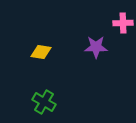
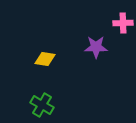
yellow diamond: moved 4 px right, 7 px down
green cross: moved 2 px left, 3 px down
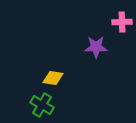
pink cross: moved 1 px left, 1 px up
yellow diamond: moved 8 px right, 19 px down
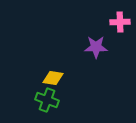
pink cross: moved 2 px left
green cross: moved 5 px right, 5 px up; rotated 10 degrees counterclockwise
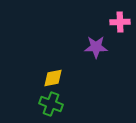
yellow diamond: rotated 20 degrees counterclockwise
green cross: moved 4 px right, 4 px down
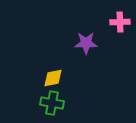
purple star: moved 10 px left, 4 px up
green cross: moved 1 px right, 1 px up; rotated 10 degrees counterclockwise
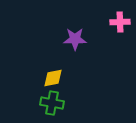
purple star: moved 11 px left, 4 px up
